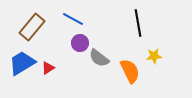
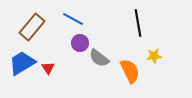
red triangle: rotated 32 degrees counterclockwise
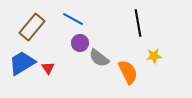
orange semicircle: moved 2 px left, 1 px down
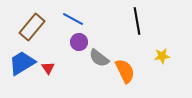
black line: moved 1 px left, 2 px up
purple circle: moved 1 px left, 1 px up
yellow star: moved 8 px right
orange semicircle: moved 3 px left, 1 px up
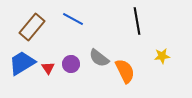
purple circle: moved 8 px left, 22 px down
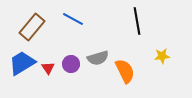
gray semicircle: moved 1 px left; rotated 55 degrees counterclockwise
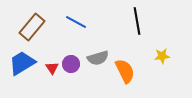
blue line: moved 3 px right, 3 px down
red triangle: moved 4 px right
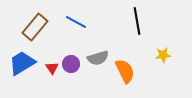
brown rectangle: moved 3 px right
yellow star: moved 1 px right, 1 px up
